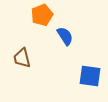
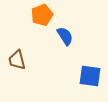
brown trapezoid: moved 5 px left, 2 px down
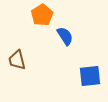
orange pentagon: rotated 10 degrees counterclockwise
blue square: rotated 15 degrees counterclockwise
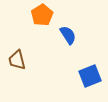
blue semicircle: moved 3 px right, 1 px up
blue square: rotated 15 degrees counterclockwise
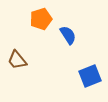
orange pentagon: moved 1 px left, 4 px down; rotated 15 degrees clockwise
brown trapezoid: rotated 25 degrees counterclockwise
